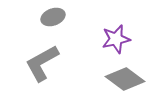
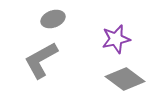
gray ellipse: moved 2 px down
gray L-shape: moved 1 px left, 3 px up
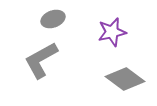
purple star: moved 4 px left, 7 px up
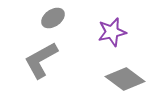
gray ellipse: moved 1 px up; rotated 15 degrees counterclockwise
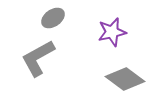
gray L-shape: moved 3 px left, 2 px up
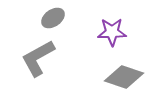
purple star: rotated 12 degrees clockwise
gray diamond: moved 1 px left, 2 px up; rotated 18 degrees counterclockwise
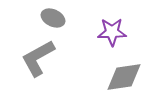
gray ellipse: rotated 60 degrees clockwise
gray diamond: rotated 27 degrees counterclockwise
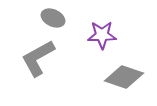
purple star: moved 10 px left, 3 px down
gray diamond: rotated 27 degrees clockwise
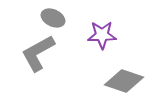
gray L-shape: moved 5 px up
gray diamond: moved 4 px down
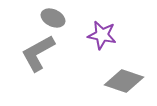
purple star: rotated 12 degrees clockwise
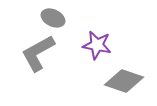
purple star: moved 5 px left, 10 px down
